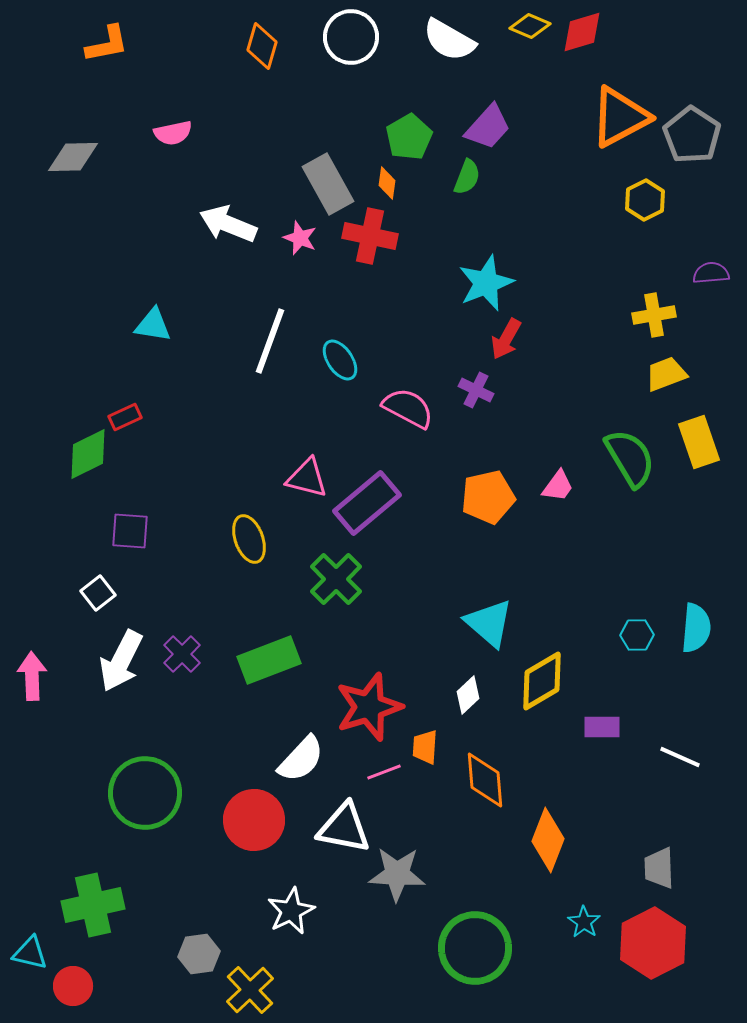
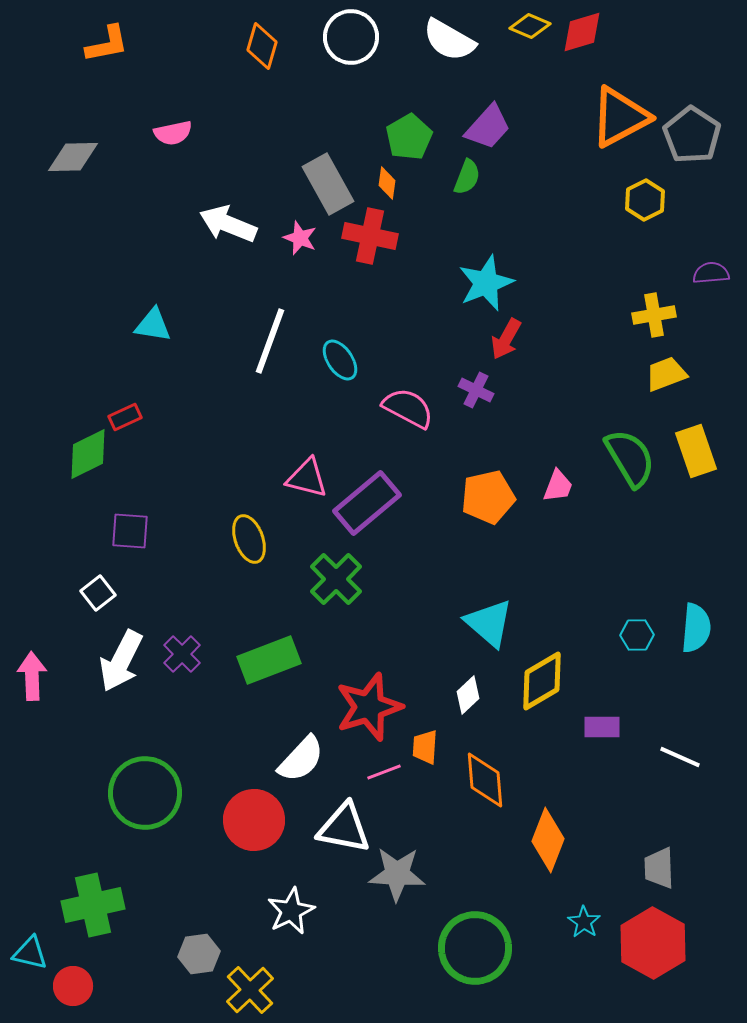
yellow rectangle at (699, 442): moved 3 px left, 9 px down
pink trapezoid at (558, 486): rotated 15 degrees counterclockwise
red hexagon at (653, 943): rotated 4 degrees counterclockwise
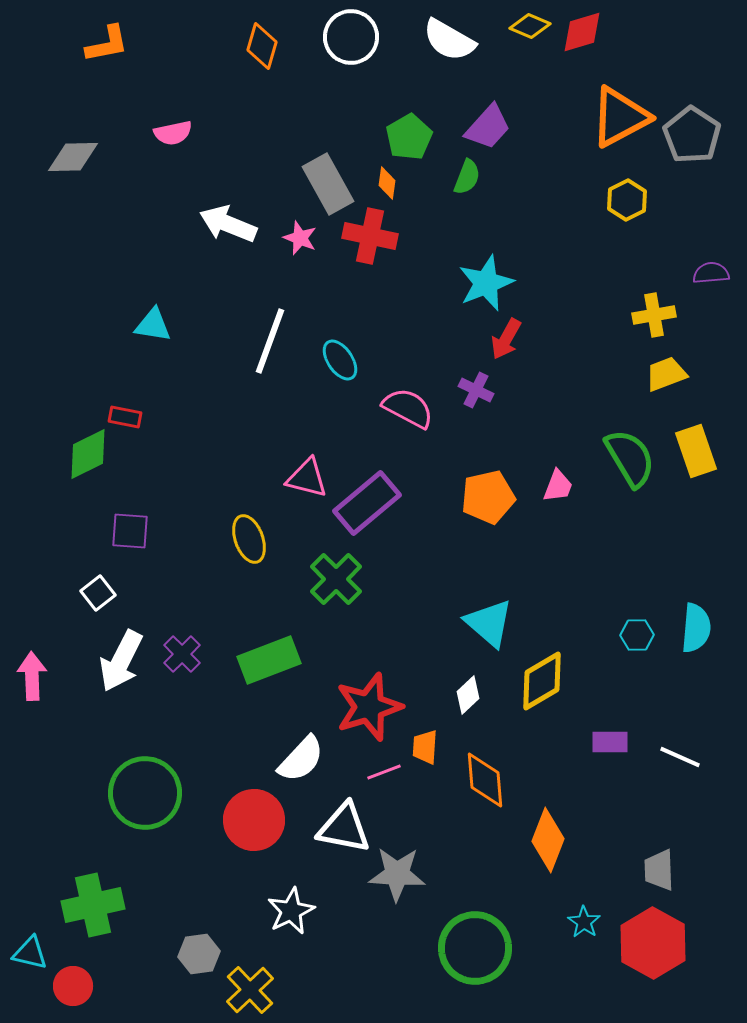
yellow hexagon at (645, 200): moved 18 px left
red rectangle at (125, 417): rotated 36 degrees clockwise
purple rectangle at (602, 727): moved 8 px right, 15 px down
gray trapezoid at (659, 868): moved 2 px down
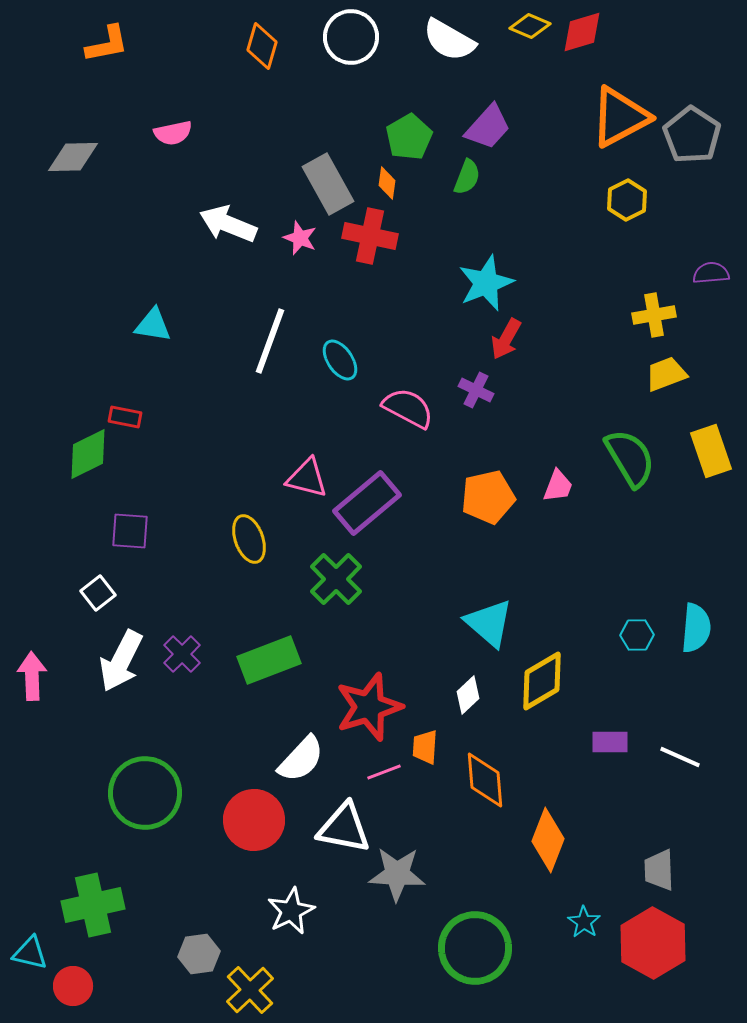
yellow rectangle at (696, 451): moved 15 px right
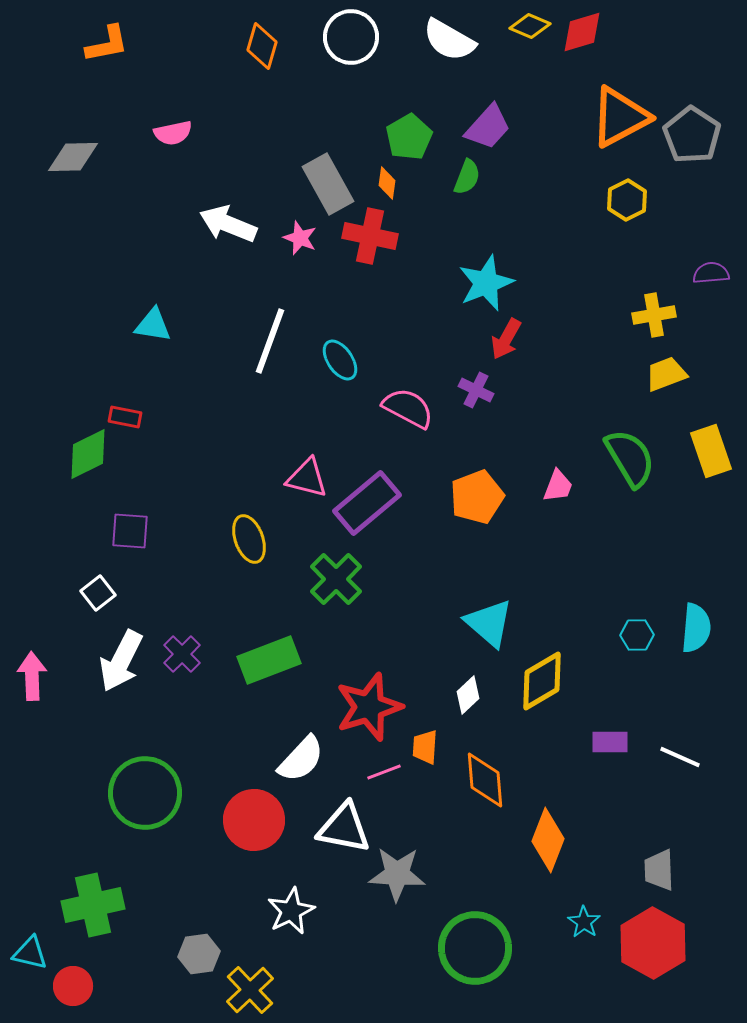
orange pentagon at (488, 497): moved 11 px left; rotated 8 degrees counterclockwise
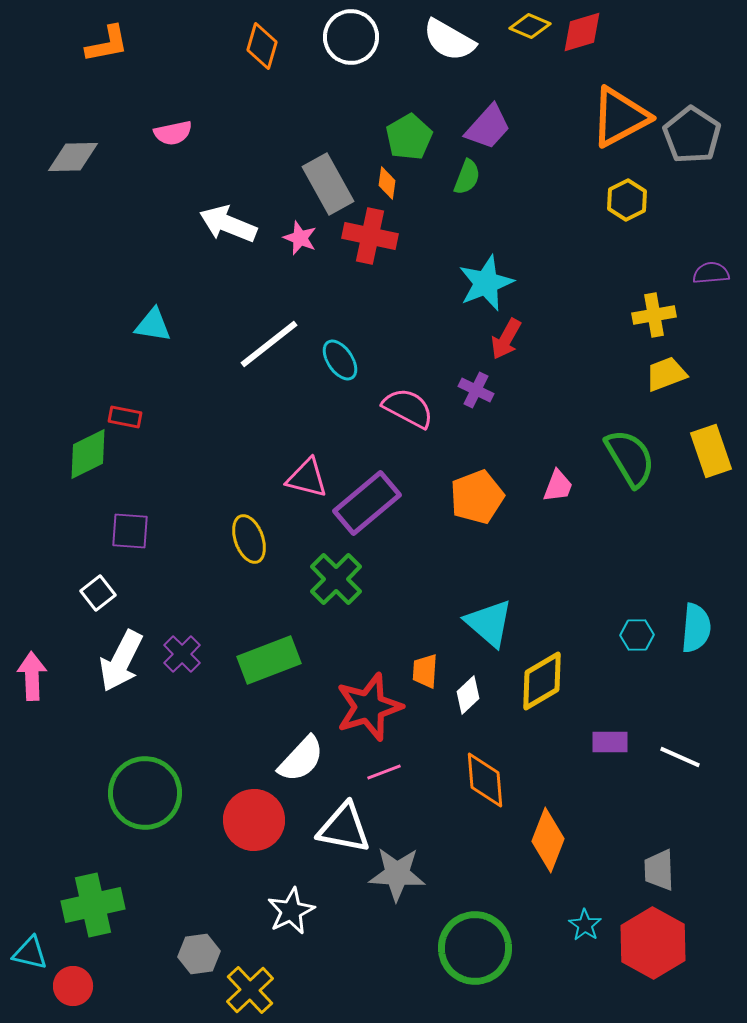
white line at (270, 341): moved 1 px left, 3 px down; rotated 32 degrees clockwise
orange trapezoid at (425, 747): moved 76 px up
cyan star at (584, 922): moved 1 px right, 3 px down
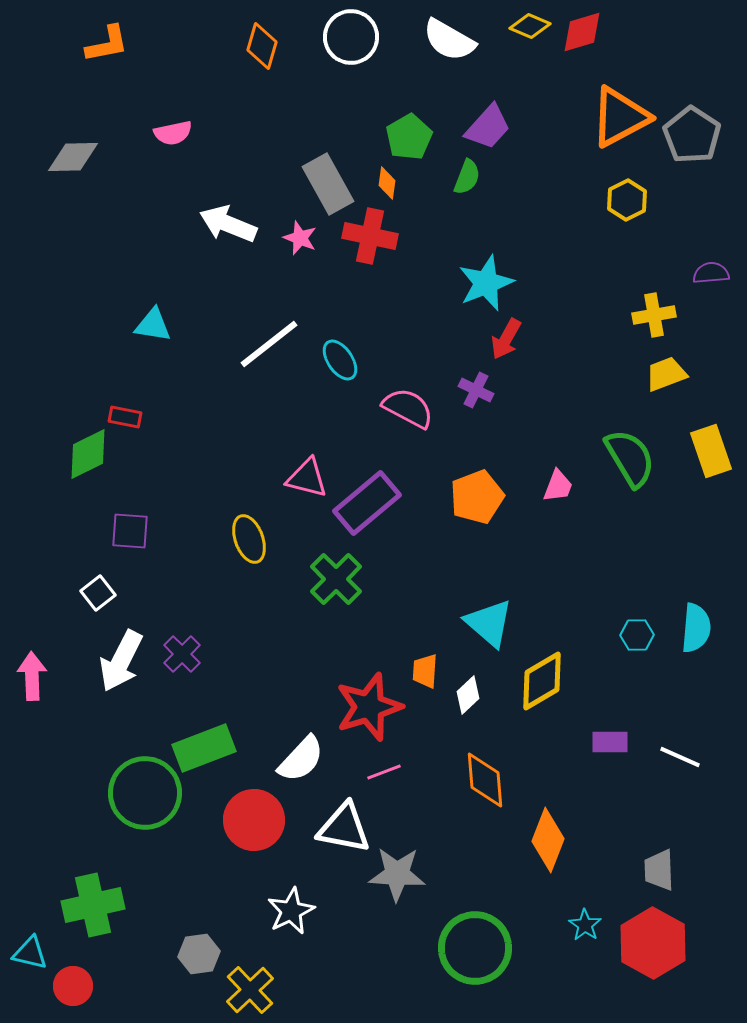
green rectangle at (269, 660): moved 65 px left, 88 px down
